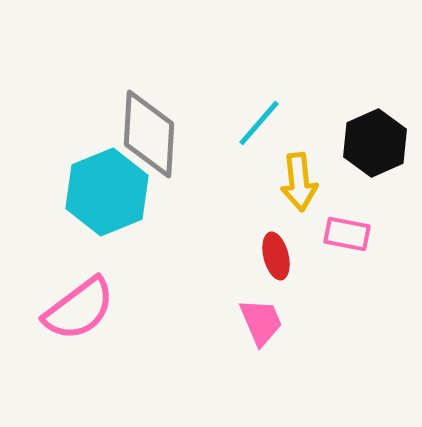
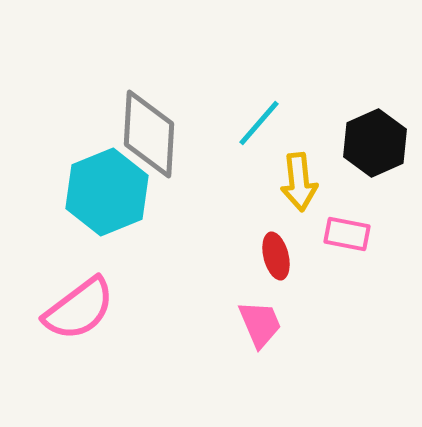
pink trapezoid: moved 1 px left, 2 px down
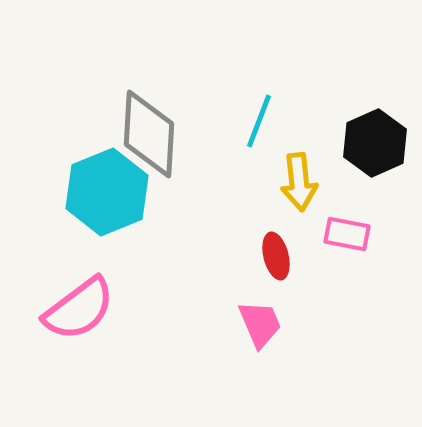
cyan line: moved 2 px up; rotated 20 degrees counterclockwise
